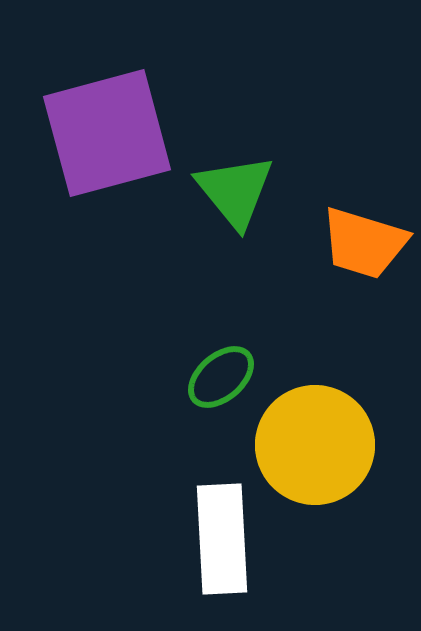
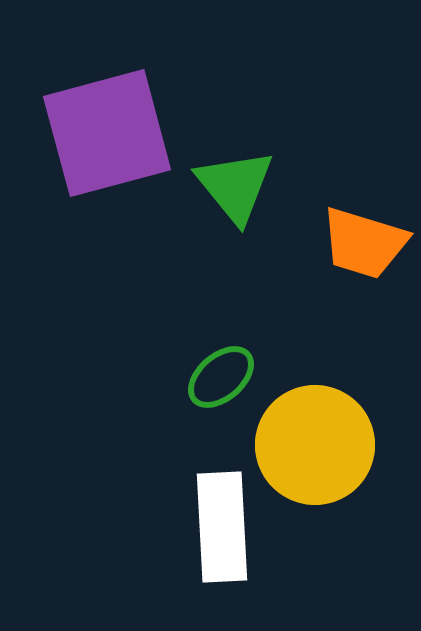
green triangle: moved 5 px up
white rectangle: moved 12 px up
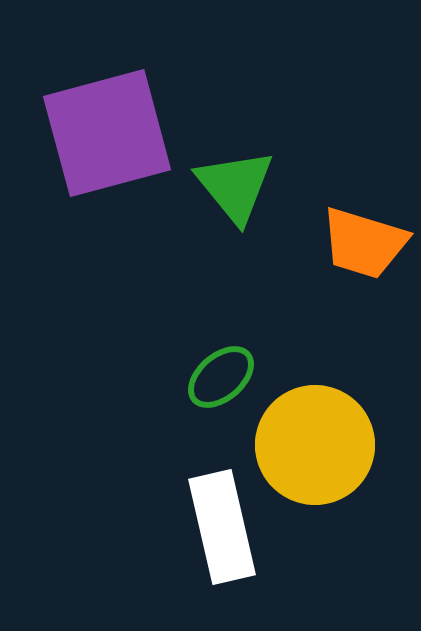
white rectangle: rotated 10 degrees counterclockwise
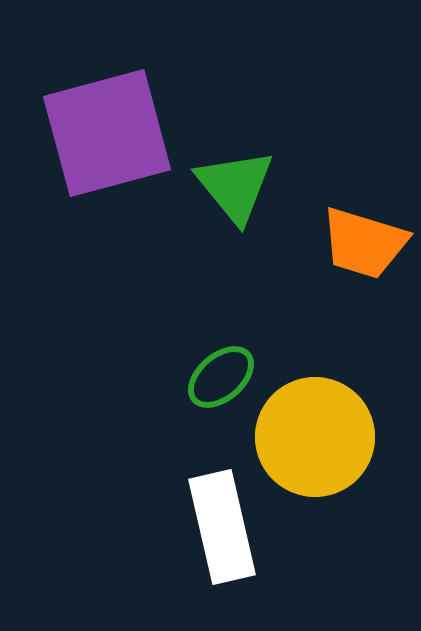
yellow circle: moved 8 px up
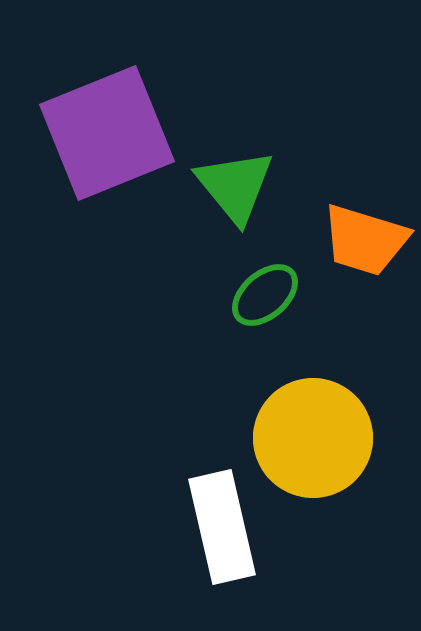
purple square: rotated 7 degrees counterclockwise
orange trapezoid: moved 1 px right, 3 px up
green ellipse: moved 44 px right, 82 px up
yellow circle: moved 2 px left, 1 px down
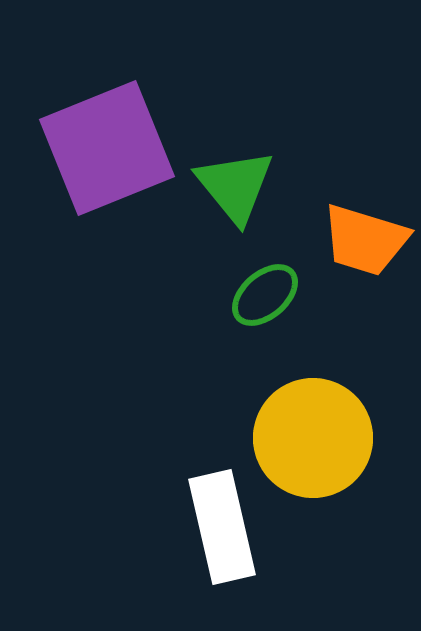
purple square: moved 15 px down
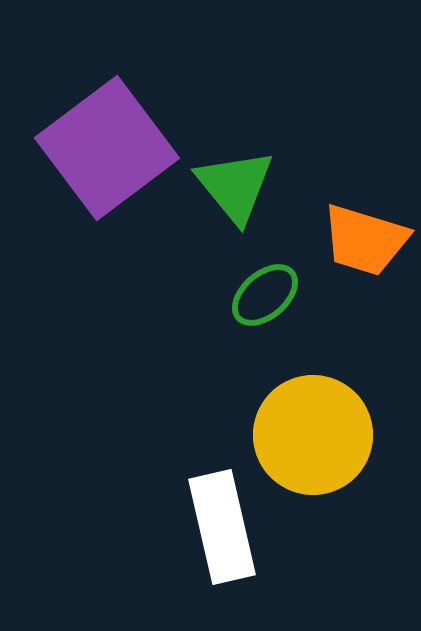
purple square: rotated 15 degrees counterclockwise
yellow circle: moved 3 px up
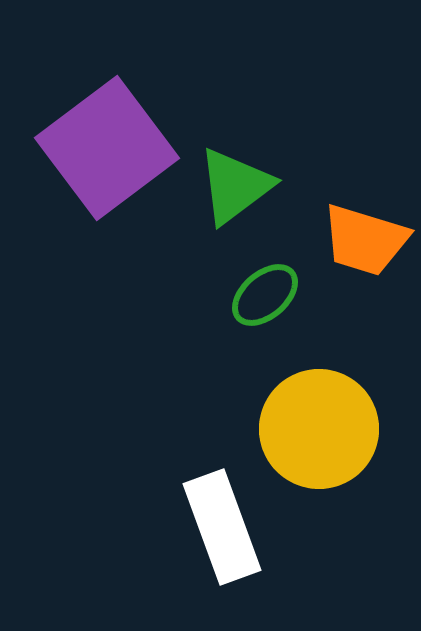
green triangle: rotated 32 degrees clockwise
yellow circle: moved 6 px right, 6 px up
white rectangle: rotated 7 degrees counterclockwise
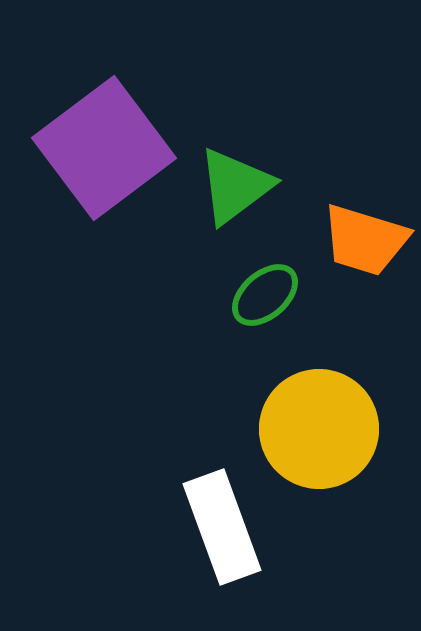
purple square: moved 3 px left
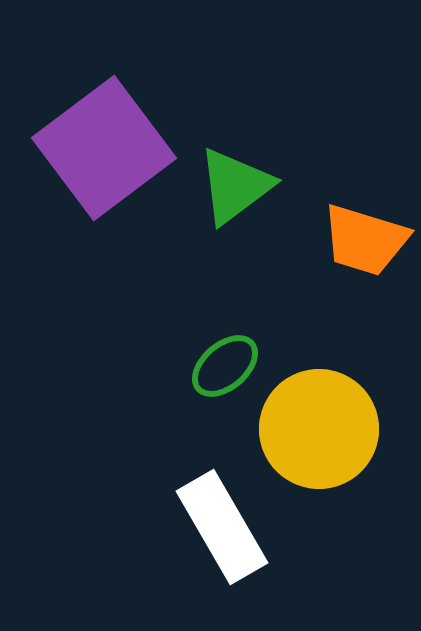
green ellipse: moved 40 px left, 71 px down
white rectangle: rotated 10 degrees counterclockwise
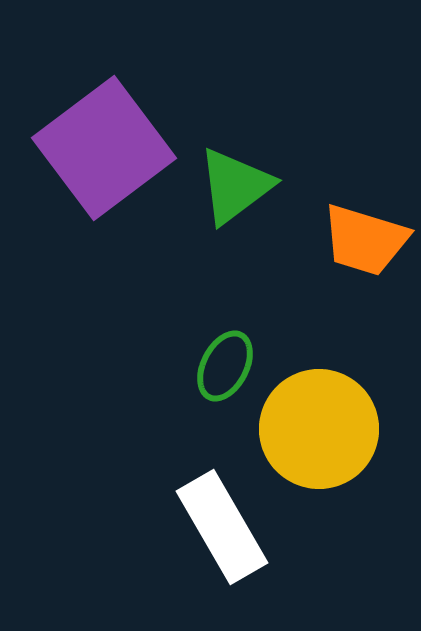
green ellipse: rotated 22 degrees counterclockwise
